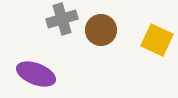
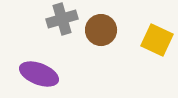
purple ellipse: moved 3 px right
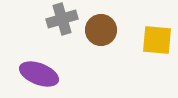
yellow square: rotated 20 degrees counterclockwise
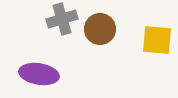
brown circle: moved 1 px left, 1 px up
purple ellipse: rotated 12 degrees counterclockwise
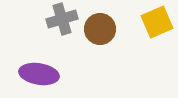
yellow square: moved 18 px up; rotated 28 degrees counterclockwise
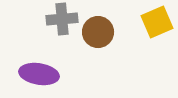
gray cross: rotated 12 degrees clockwise
brown circle: moved 2 px left, 3 px down
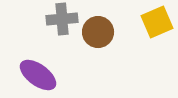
purple ellipse: moved 1 px left, 1 px down; rotated 27 degrees clockwise
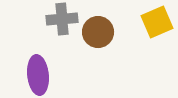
purple ellipse: rotated 48 degrees clockwise
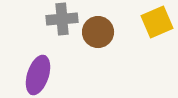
purple ellipse: rotated 24 degrees clockwise
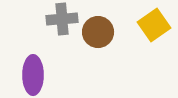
yellow square: moved 3 px left, 3 px down; rotated 12 degrees counterclockwise
purple ellipse: moved 5 px left; rotated 18 degrees counterclockwise
